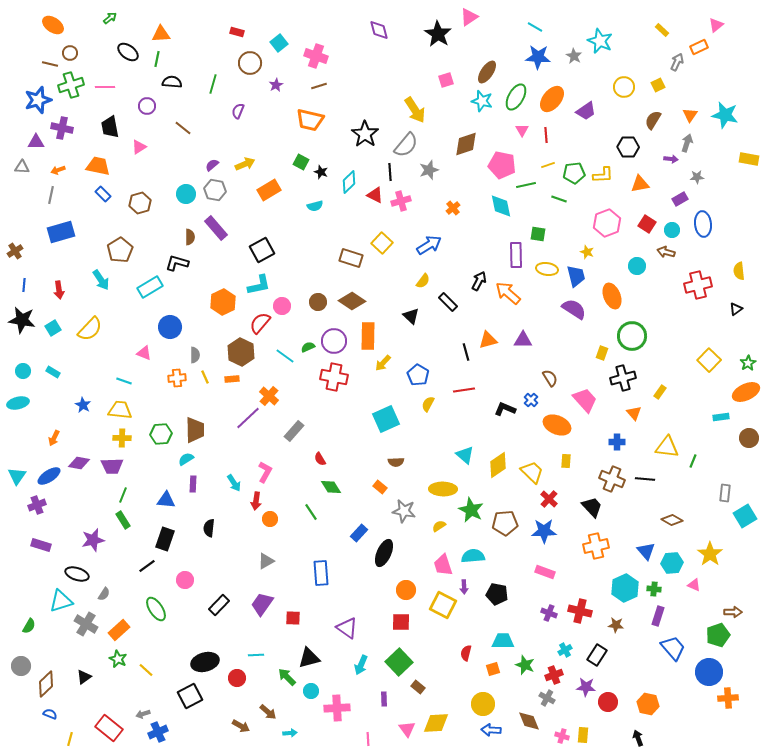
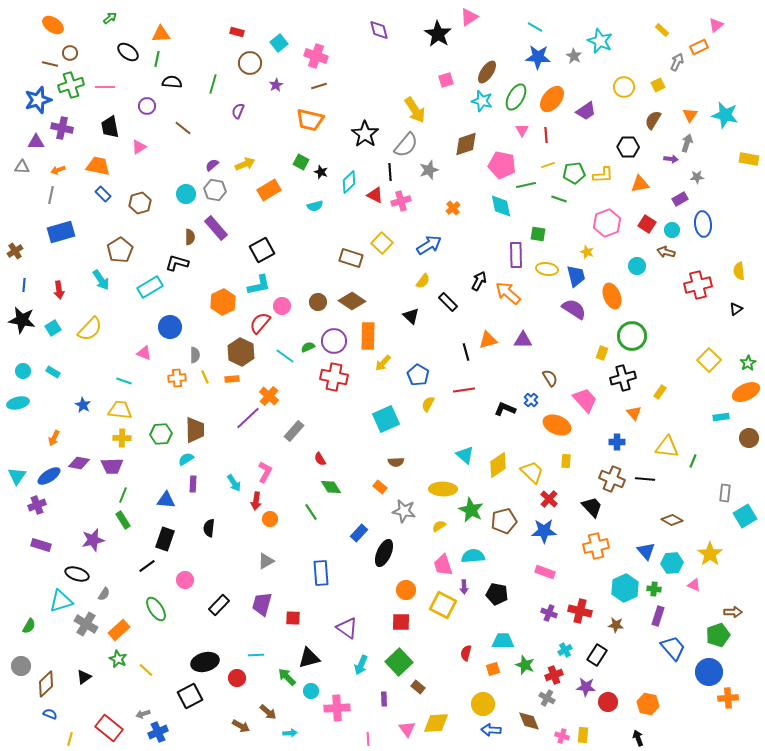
brown pentagon at (505, 523): moved 1 px left, 2 px up; rotated 10 degrees counterclockwise
purple trapezoid at (262, 604): rotated 20 degrees counterclockwise
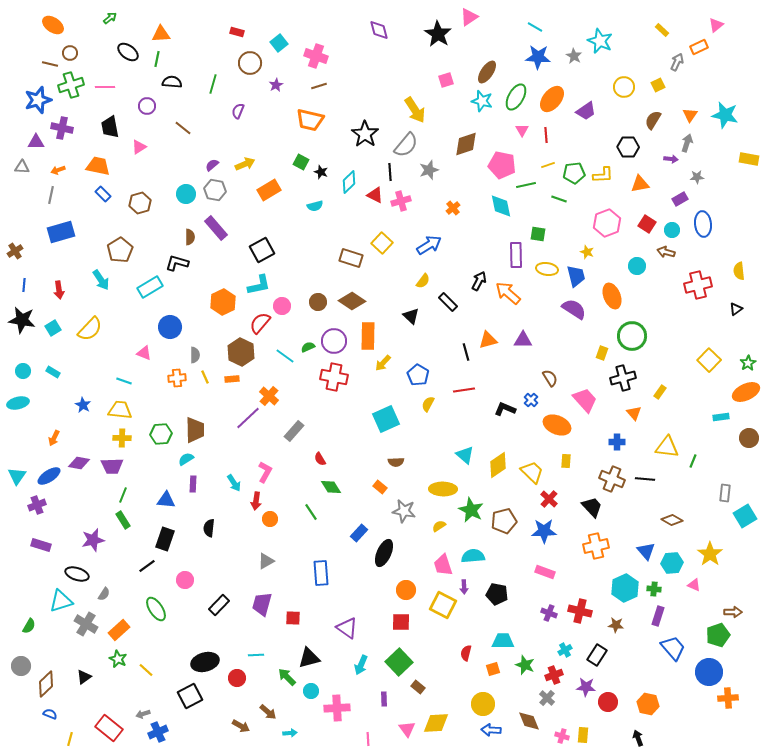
gray cross at (547, 698): rotated 14 degrees clockwise
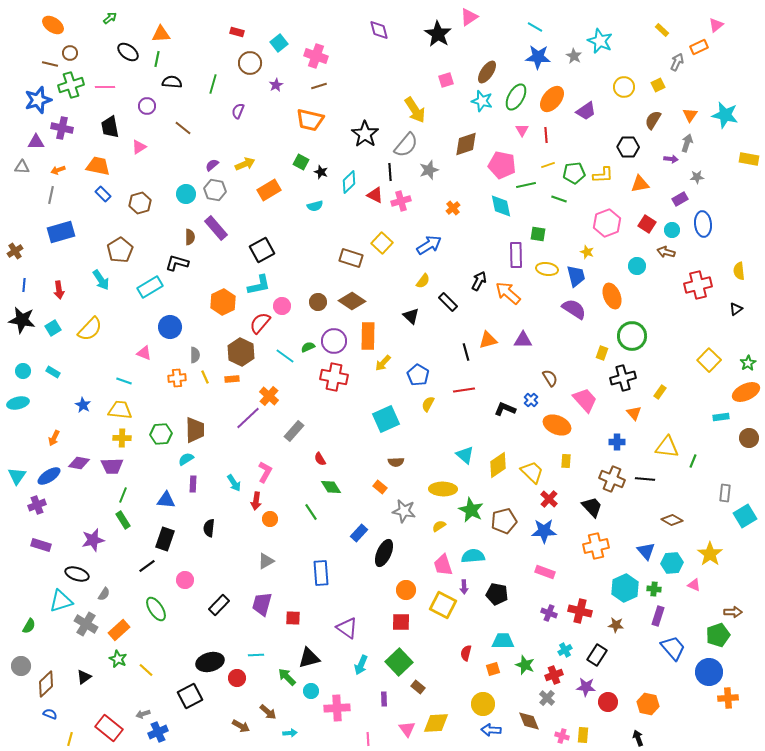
black ellipse at (205, 662): moved 5 px right
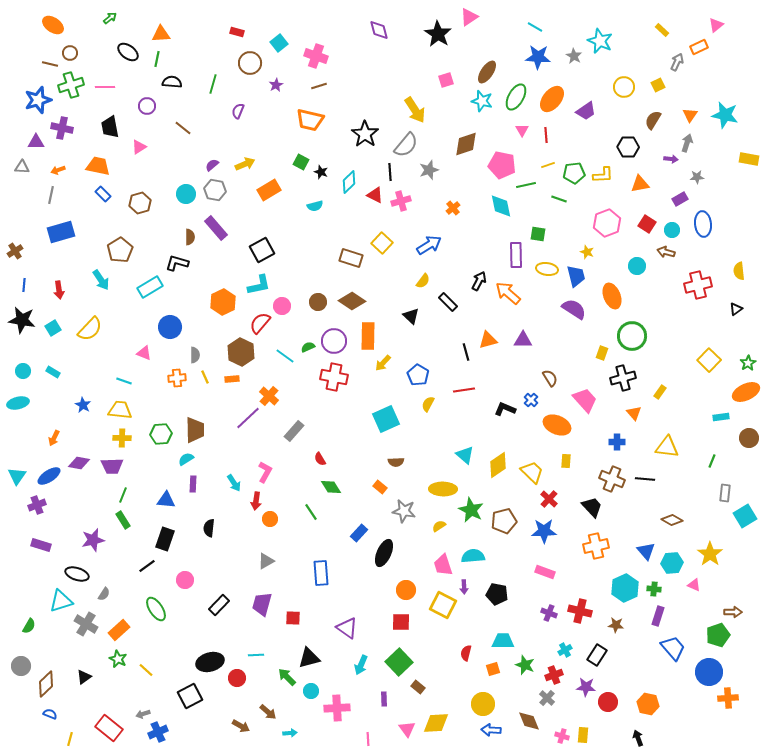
green line at (693, 461): moved 19 px right
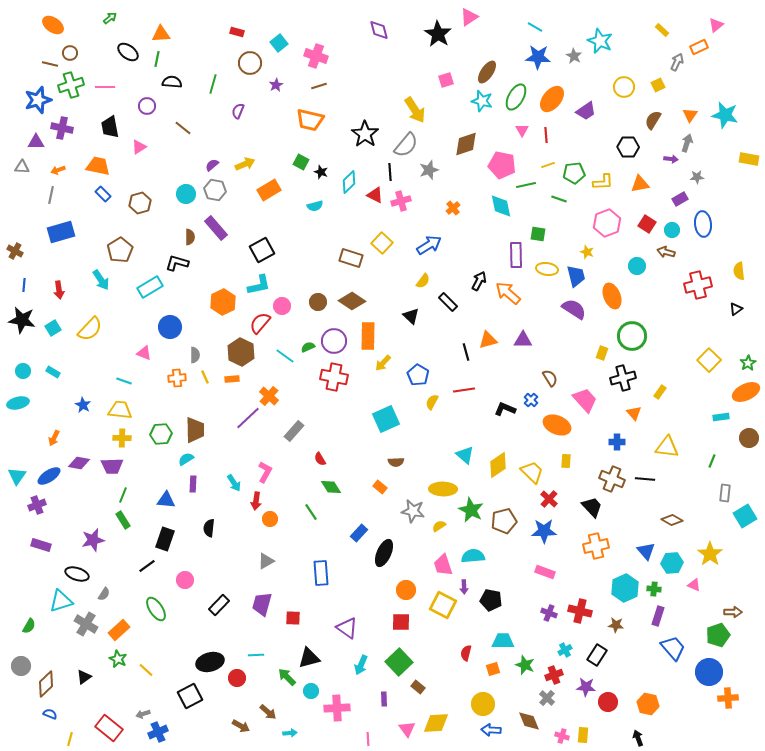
yellow L-shape at (603, 175): moved 7 px down
brown cross at (15, 251): rotated 28 degrees counterclockwise
yellow semicircle at (428, 404): moved 4 px right, 2 px up
gray star at (404, 511): moved 9 px right
black pentagon at (497, 594): moved 6 px left, 6 px down
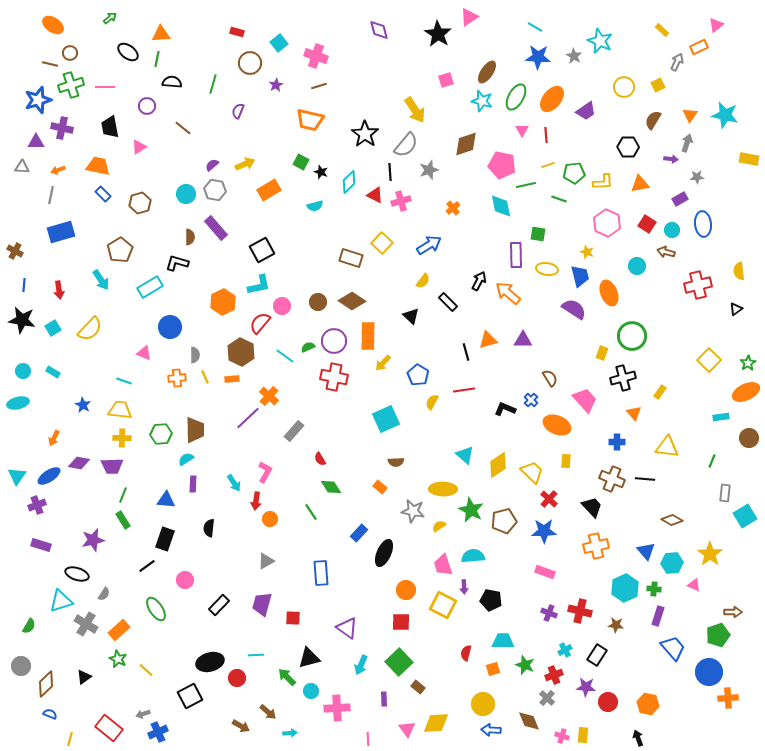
pink hexagon at (607, 223): rotated 16 degrees counterclockwise
blue trapezoid at (576, 276): moved 4 px right
orange ellipse at (612, 296): moved 3 px left, 3 px up
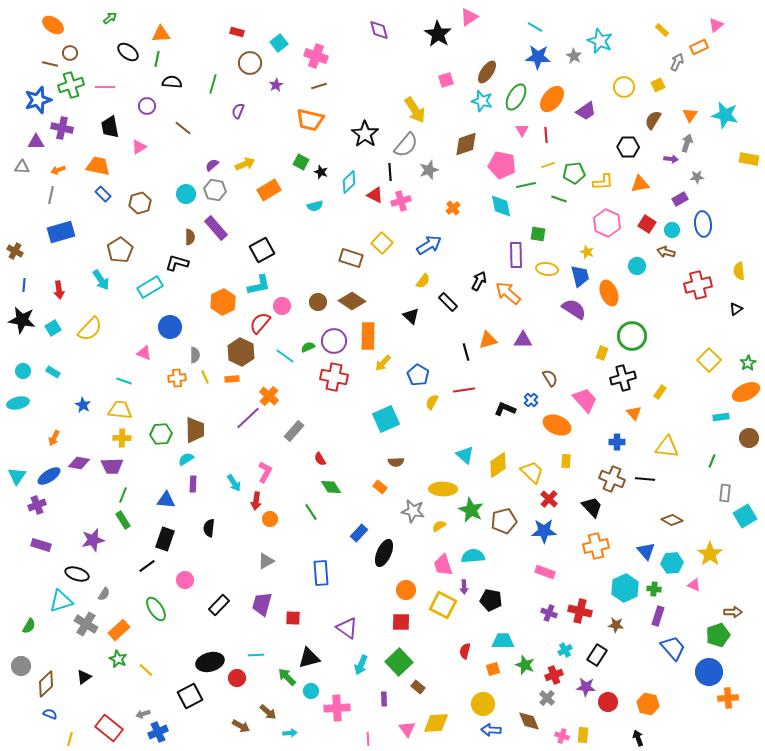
red semicircle at (466, 653): moved 1 px left, 2 px up
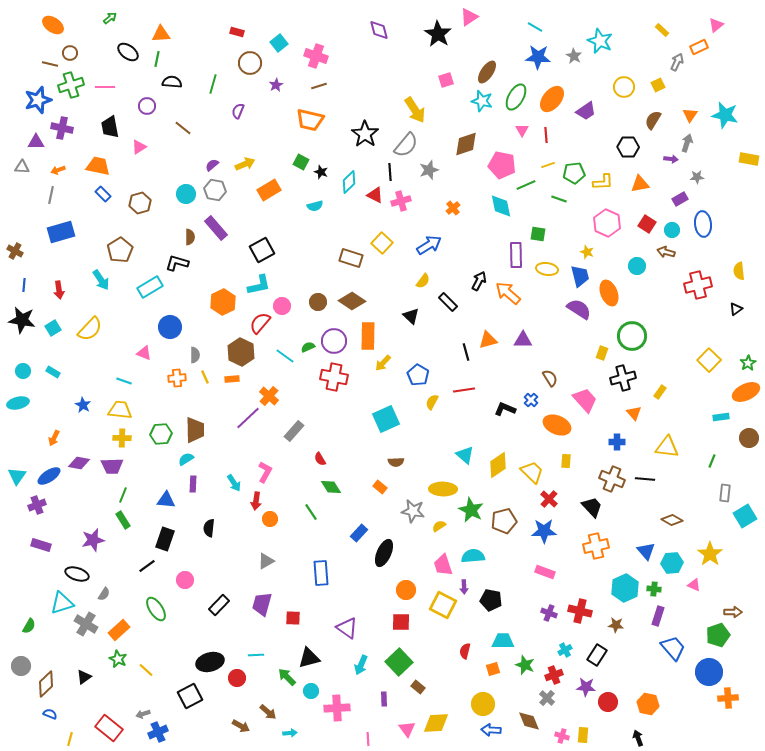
green line at (526, 185): rotated 12 degrees counterclockwise
purple semicircle at (574, 309): moved 5 px right
cyan triangle at (61, 601): moved 1 px right, 2 px down
